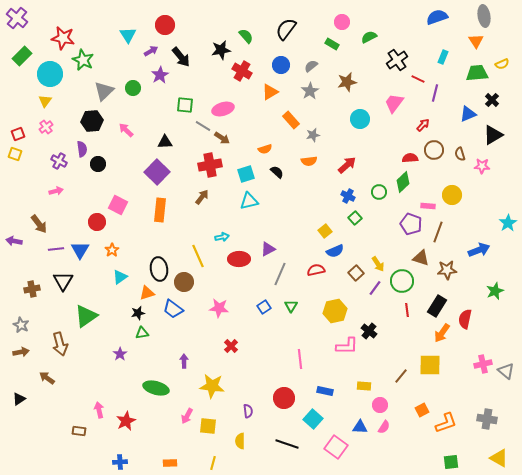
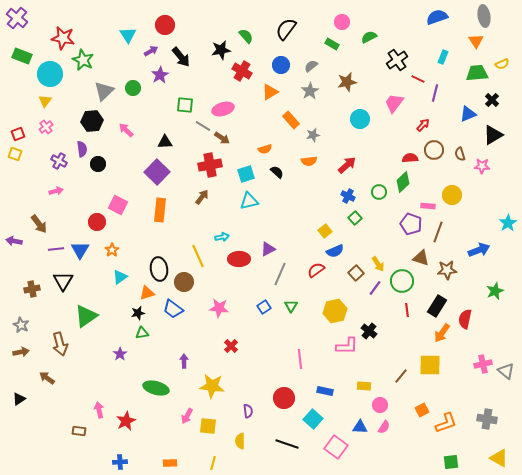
green rectangle at (22, 56): rotated 66 degrees clockwise
red semicircle at (316, 270): rotated 24 degrees counterclockwise
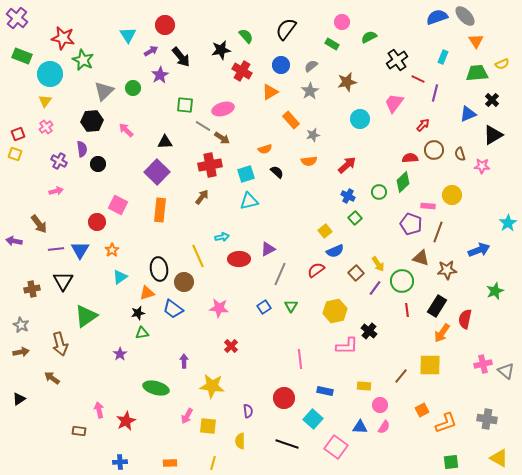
gray ellipse at (484, 16): moved 19 px left; rotated 35 degrees counterclockwise
brown arrow at (47, 378): moved 5 px right
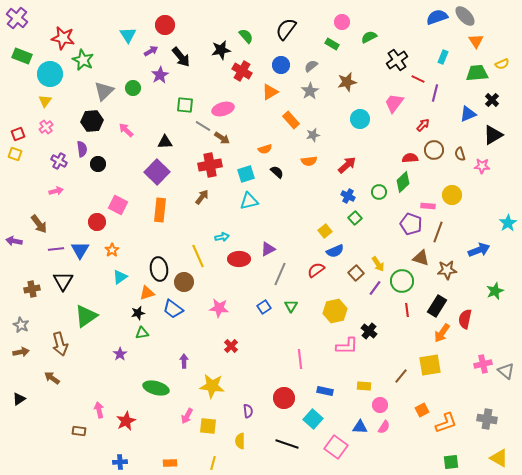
yellow square at (430, 365): rotated 10 degrees counterclockwise
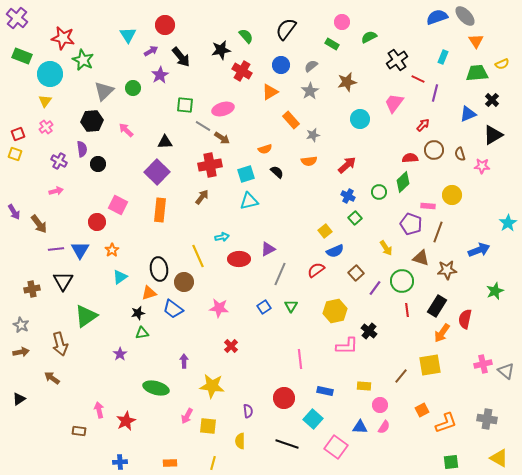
purple arrow at (14, 241): moved 29 px up; rotated 133 degrees counterclockwise
yellow arrow at (378, 264): moved 8 px right, 16 px up
orange triangle at (147, 293): moved 2 px right
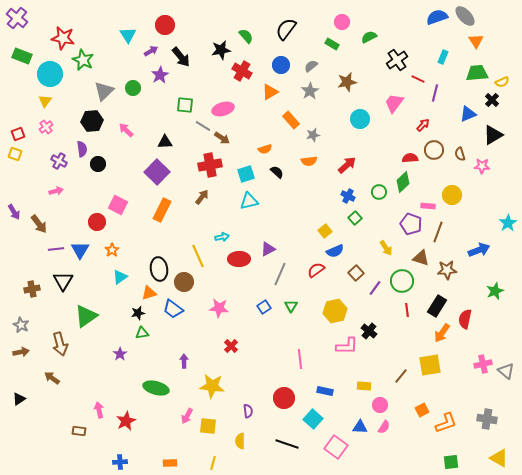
yellow semicircle at (502, 64): moved 18 px down
orange rectangle at (160, 210): moved 2 px right; rotated 20 degrees clockwise
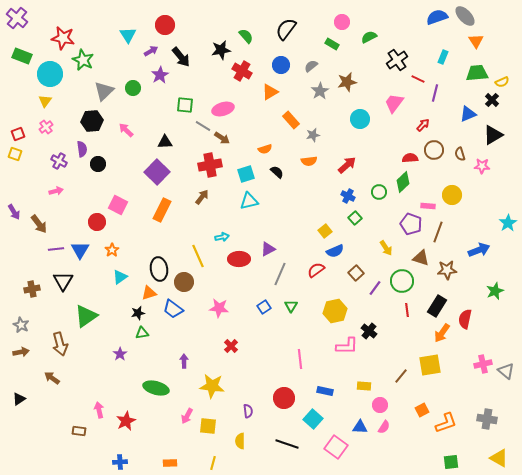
gray star at (310, 91): moved 10 px right
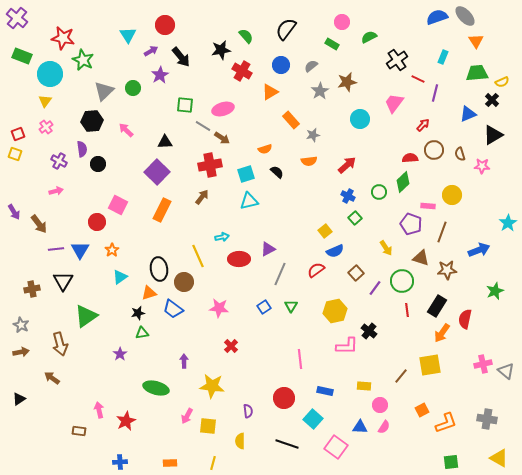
brown line at (438, 232): moved 4 px right
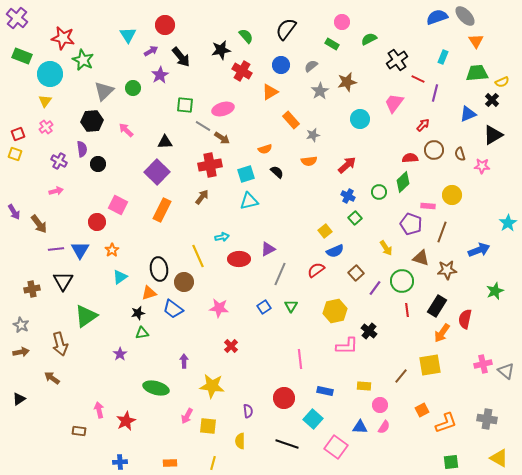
green semicircle at (369, 37): moved 2 px down
